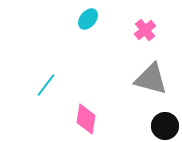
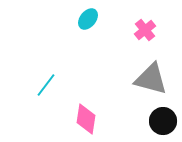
black circle: moved 2 px left, 5 px up
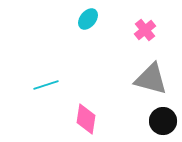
cyan line: rotated 35 degrees clockwise
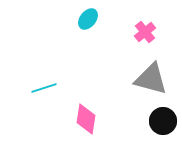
pink cross: moved 2 px down
cyan line: moved 2 px left, 3 px down
